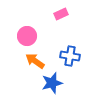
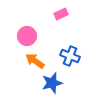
blue cross: rotated 12 degrees clockwise
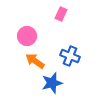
pink rectangle: rotated 40 degrees counterclockwise
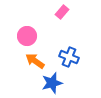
pink rectangle: moved 1 px right, 2 px up; rotated 16 degrees clockwise
blue cross: moved 1 px left, 1 px down
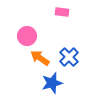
pink rectangle: rotated 56 degrees clockwise
blue cross: rotated 24 degrees clockwise
orange arrow: moved 5 px right, 3 px up
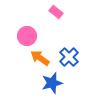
pink rectangle: moved 6 px left; rotated 32 degrees clockwise
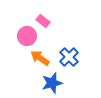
pink rectangle: moved 13 px left, 9 px down
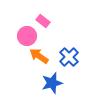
orange arrow: moved 1 px left, 2 px up
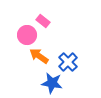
pink circle: moved 1 px up
blue cross: moved 1 px left, 5 px down
blue star: rotated 25 degrees clockwise
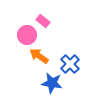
blue cross: moved 2 px right, 2 px down
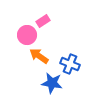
pink rectangle: rotated 72 degrees counterclockwise
blue cross: rotated 24 degrees counterclockwise
